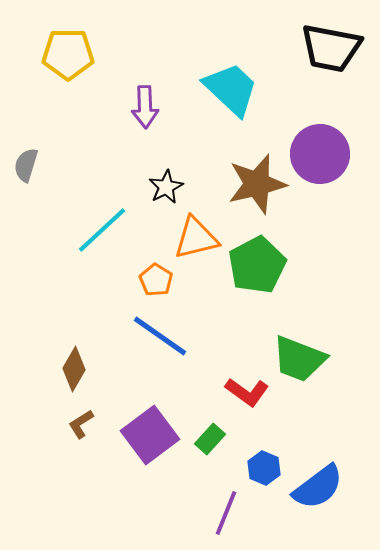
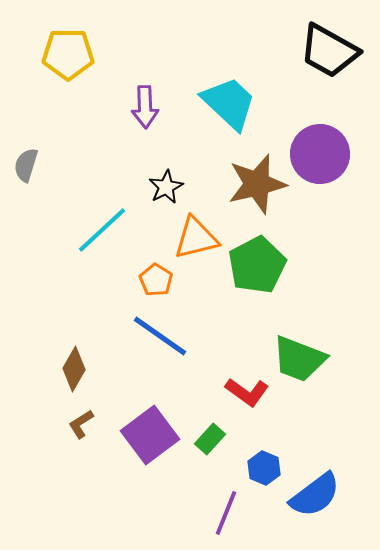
black trapezoid: moved 2 px left, 3 px down; rotated 18 degrees clockwise
cyan trapezoid: moved 2 px left, 14 px down
blue semicircle: moved 3 px left, 8 px down
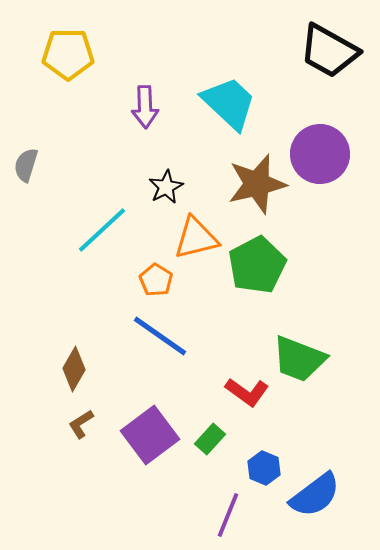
purple line: moved 2 px right, 2 px down
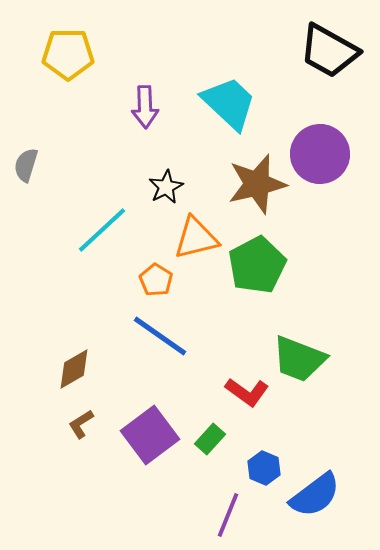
brown diamond: rotated 30 degrees clockwise
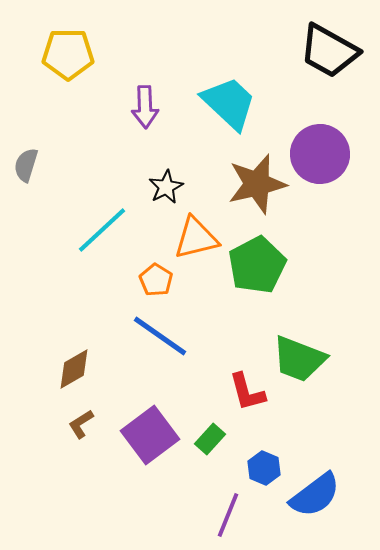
red L-shape: rotated 39 degrees clockwise
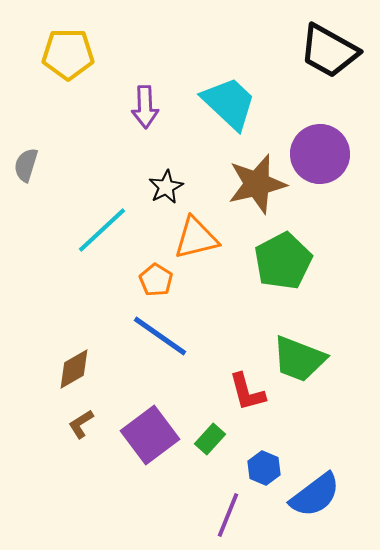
green pentagon: moved 26 px right, 4 px up
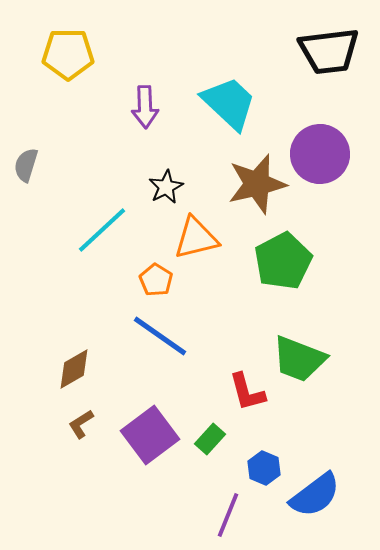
black trapezoid: rotated 36 degrees counterclockwise
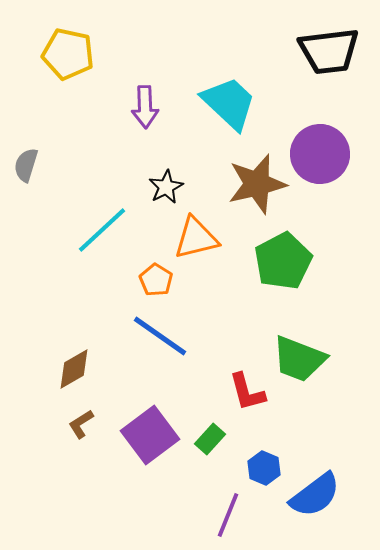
yellow pentagon: rotated 12 degrees clockwise
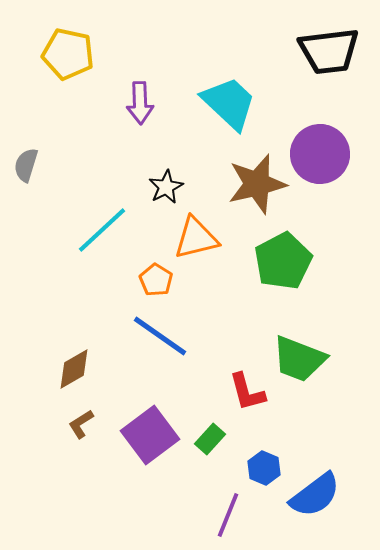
purple arrow: moved 5 px left, 4 px up
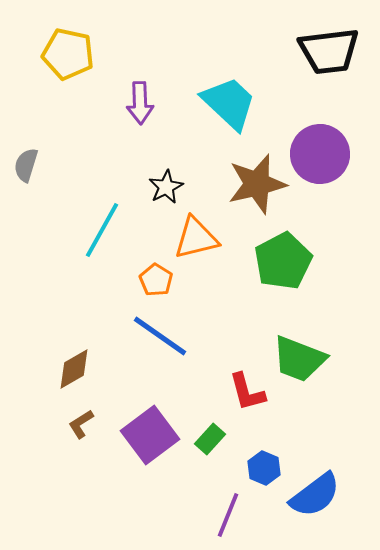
cyan line: rotated 18 degrees counterclockwise
